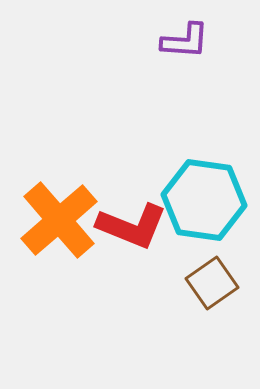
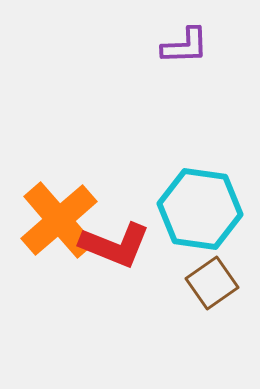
purple L-shape: moved 5 px down; rotated 6 degrees counterclockwise
cyan hexagon: moved 4 px left, 9 px down
red L-shape: moved 17 px left, 19 px down
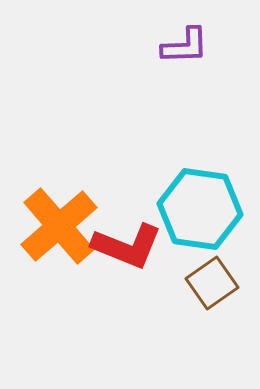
orange cross: moved 6 px down
red L-shape: moved 12 px right, 1 px down
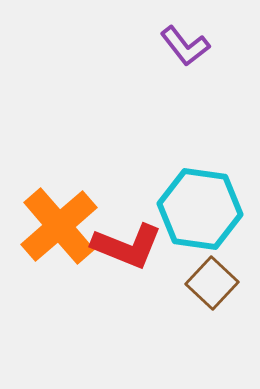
purple L-shape: rotated 54 degrees clockwise
brown square: rotated 12 degrees counterclockwise
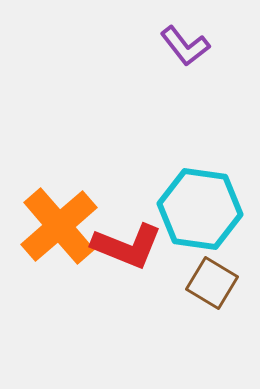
brown square: rotated 12 degrees counterclockwise
